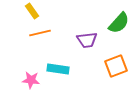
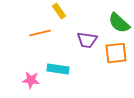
yellow rectangle: moved 27 px right
green semicircle: rotated 90 degrees clockwise
purple trapezoid: rotated 15 degrees clockwise
orange square: moved 13 px up; rotated 15 degrees clockwise
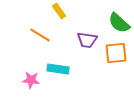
orange line: moved 2 px down; rotated 45 degrees clockwise
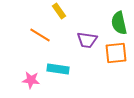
green semicircle: rotated 35 degrees clockwise
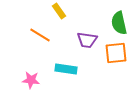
cyan rectangle: moved 8 px right
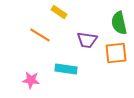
yellow rectangle: moved 1 px down; rotated 21 degrees counterclockwise
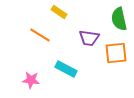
green semicircle: moved 4 px up
purple trapezoid: moved 2 px right, 2 px up
cyan rectangle: rotated 20 degrees clockwise
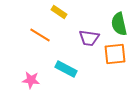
green semicircle: moved 5 px down
orange square: moved 1 px left, 1 px down
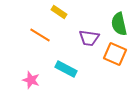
orange square: rotated 30 degrees clockwise
pink star: rotated 12 degrees clockwise
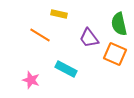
yellow rectangle: moved 2 px down; rotated 21 degrees counterclockwise
purple trapezoid: rotated 45 degrees clockwise
